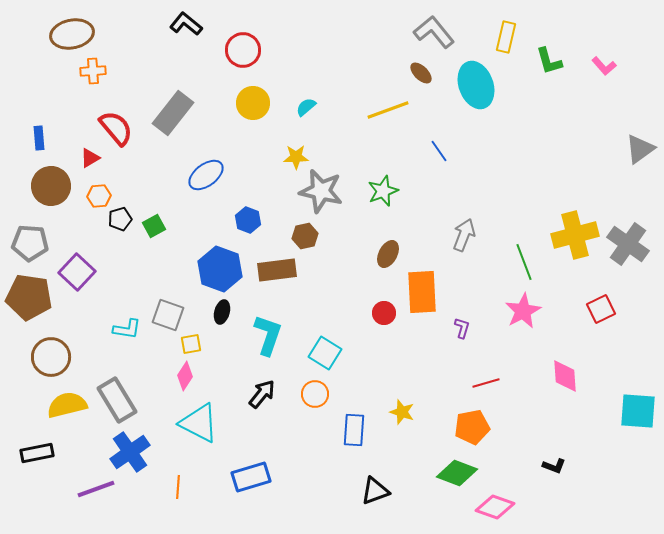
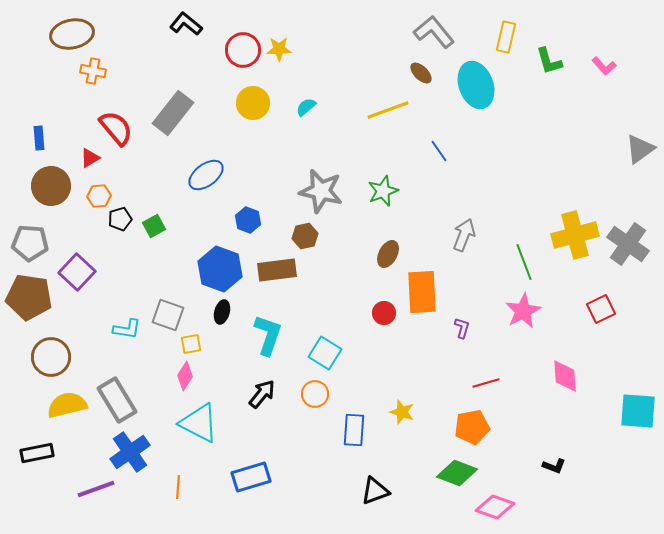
orange cross at (93, 71): rotated 15 degrees clockwise
yellow star at (296, 157): moved 17 px left, 108 px up
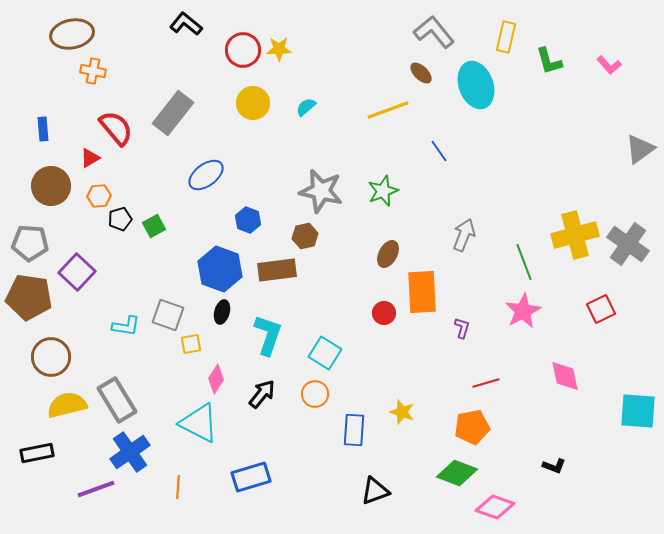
pink L-shape at (604, 66): moved 5 px right, 1 px up
blue rectangle at (39, 138): moved 4 px right, 9 px up
cyan L-shape at (127, 329): moved 1 px left, 3 px up
pink diamond at (185, 376): moved 31 px right, 3 px down
pink diamond at (565, 376): rotated 8 degrees counterclockwise
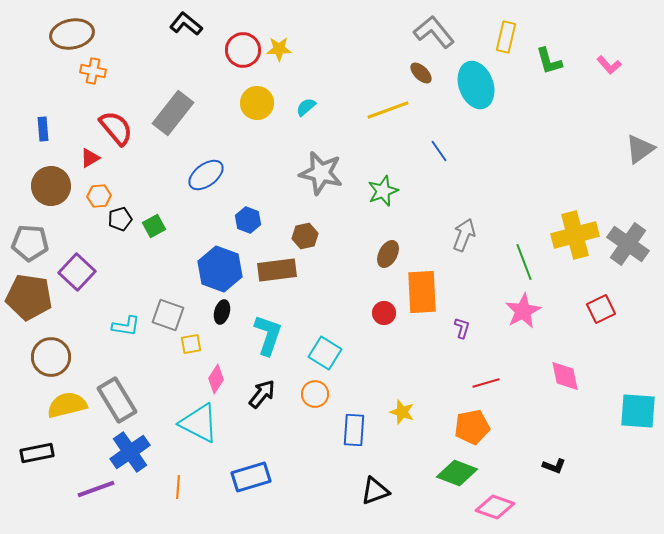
yellow circle at (253, 103): moved 4 px right
gray star at (321, 191): moved 18 px up
